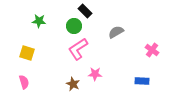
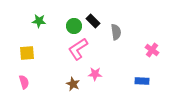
black rectangle: moved 8 px right, 10 px down
gray semicircle: rotated 112 degrees clockwise
yellow square: rotated 21 degrees counterclockwise
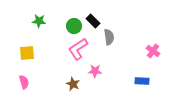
gray semicircle: moved 7 px left, 5 px down
pink cross: moved 1 px right, 1 px down
pink star: moved 3 px up
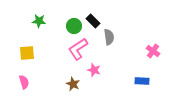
pink star: moved 1 px left, 1 px up; rotated 16 degrees clockwise
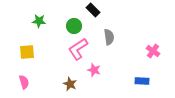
black rectangle: moved 11 px up
yellow square: moved 1 px up
brown star: moved 3 px left
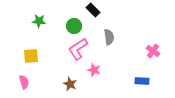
yellow square: moved 4 px right, 4 px down
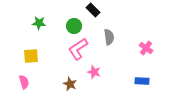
green star: moved 2 px down
pink cross: moved 7 px left, 3 px up
pink star: moved 2 px down
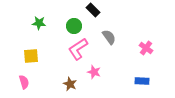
gray semicircle: rotated 28 degrees counterclockwise
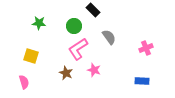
pink cross: rotated 32 degrees clockwise
yellow square: rotated 21 degrees clockwise
pink star: moved 2 px up
brown star: moved 4 px left, 11 px up
